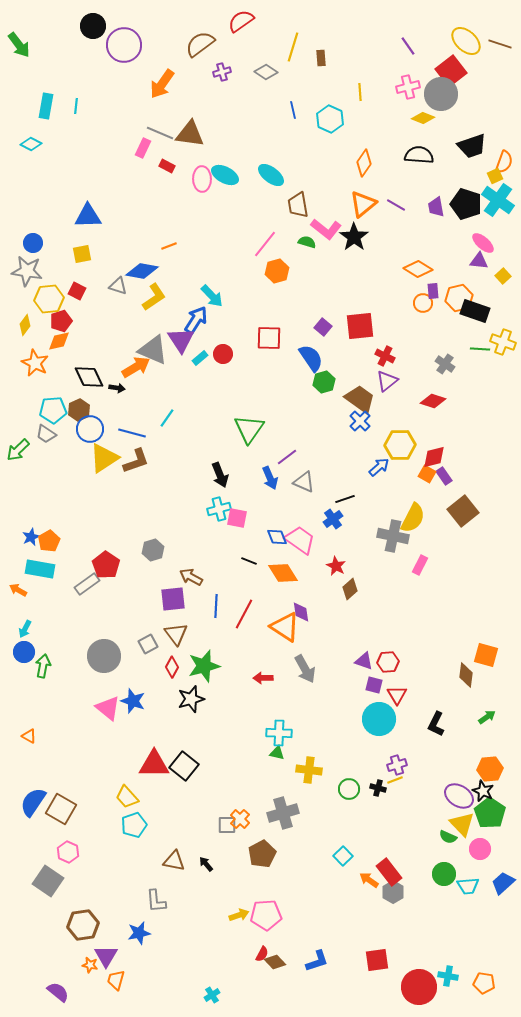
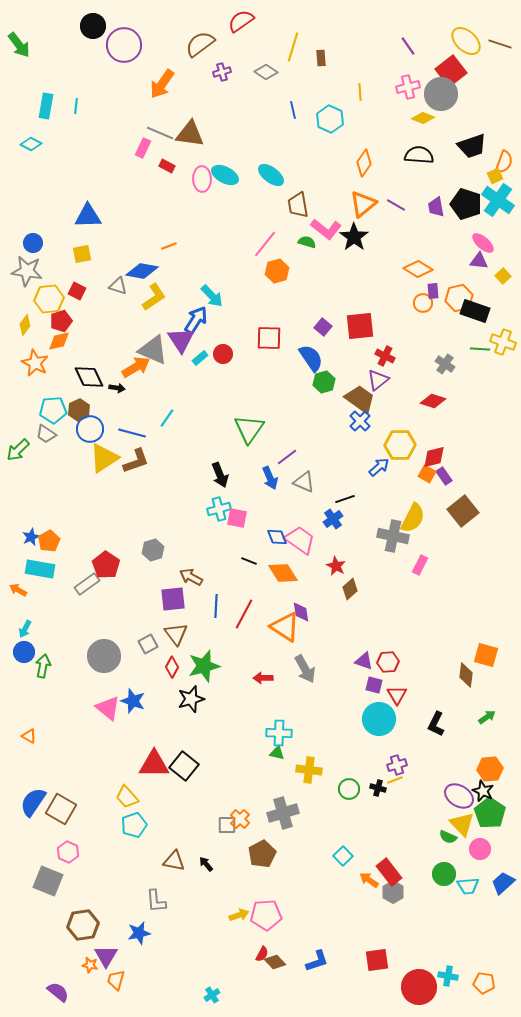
purple triangle at (387, 381): moved 9 px left, 1 px up
gray square at (48, 881): rotated 12 degrees counterclockwise
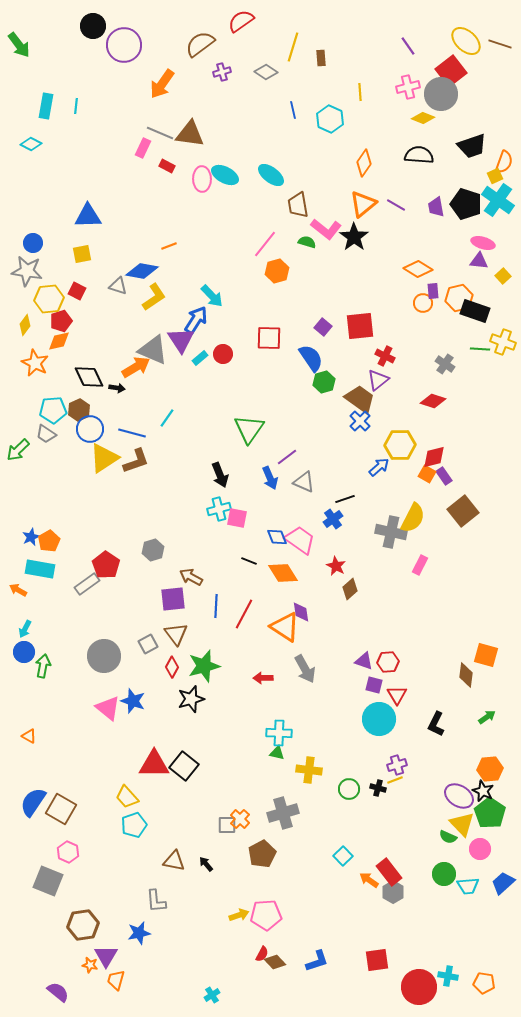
pink ellipse at (483, 243): rotated 25 degrees counterclockwise
gray cross at (393, 536): moved 2 px left, 4 px up
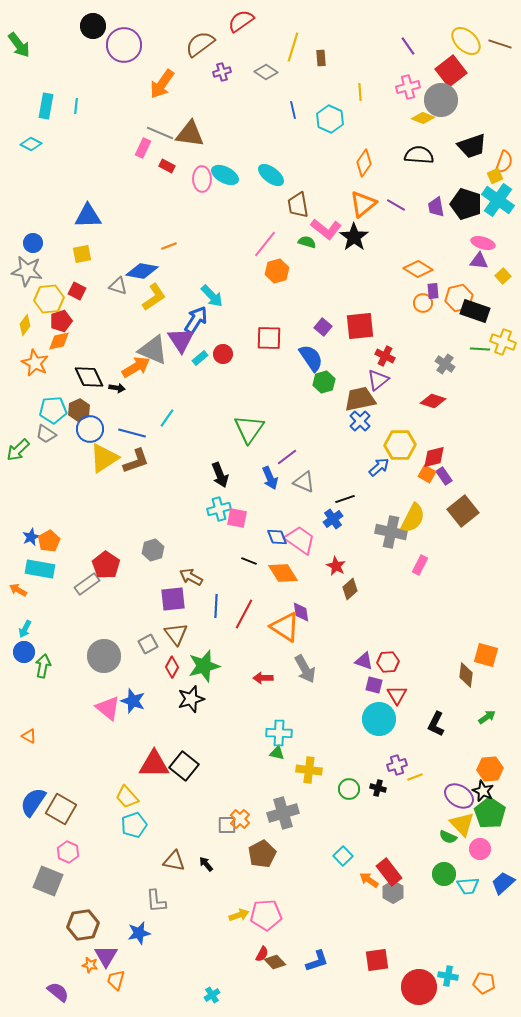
gray circle at (441, 94): moved 6 px down
brown trapezoid at (360, 399): rotated 48 degrees counterclockwise
yellow line at (395, 780): moved 20 px right, 3 px up
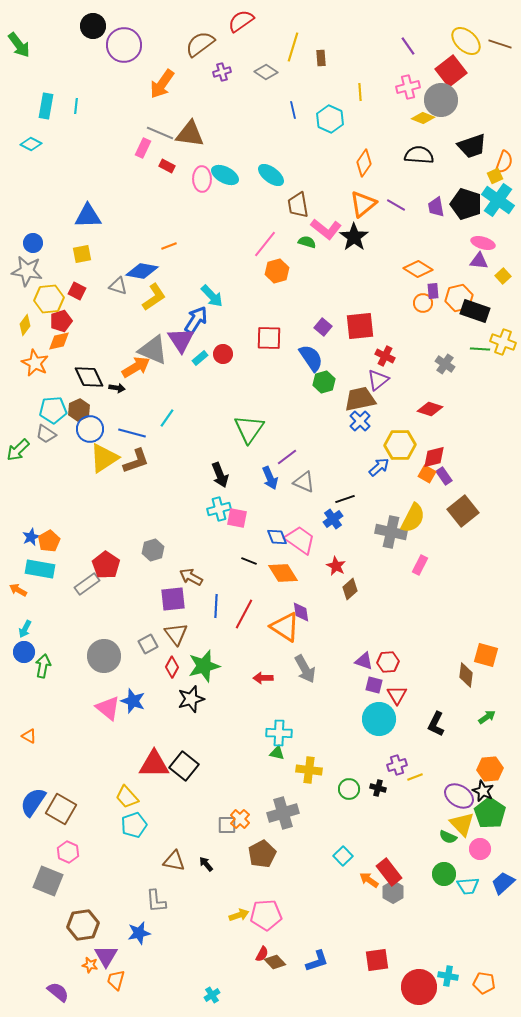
red diamond at (433, 401): moved 3 px left, 8 px down
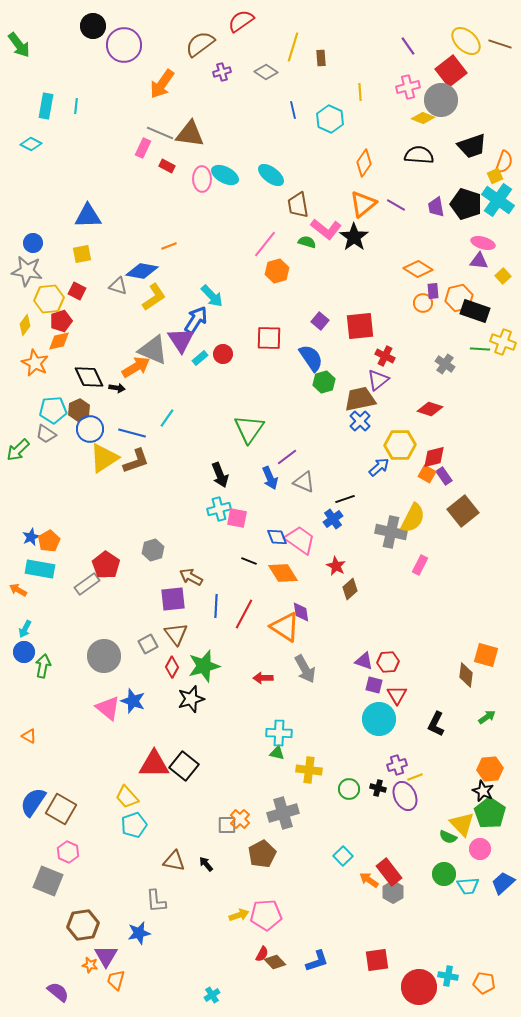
purple square at (323, 327): moved 3 px left, 6 px up
purple ellipse at (459, 796): moved 54 px left; rotated 32 degrees clockwise
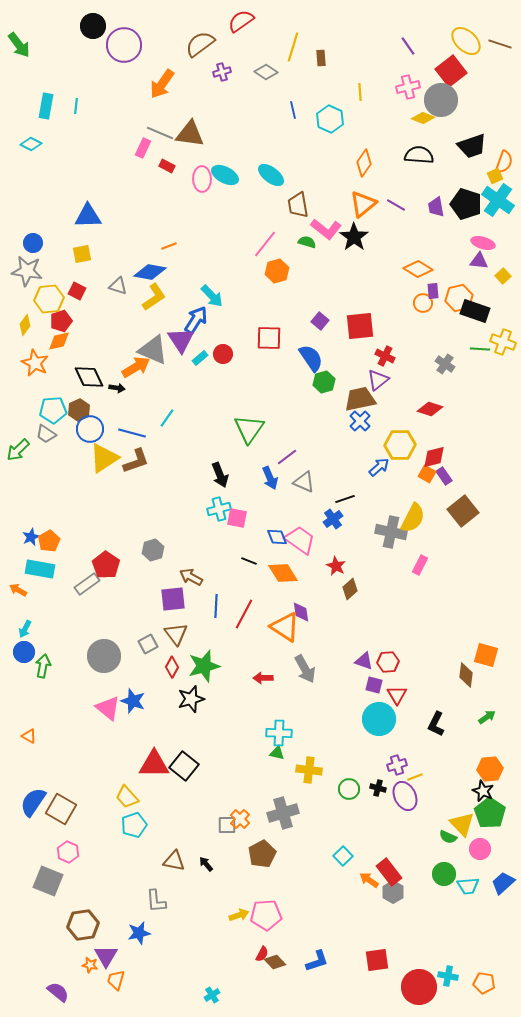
blue diamond at (142, 271): moved 8 px right, 1 px down
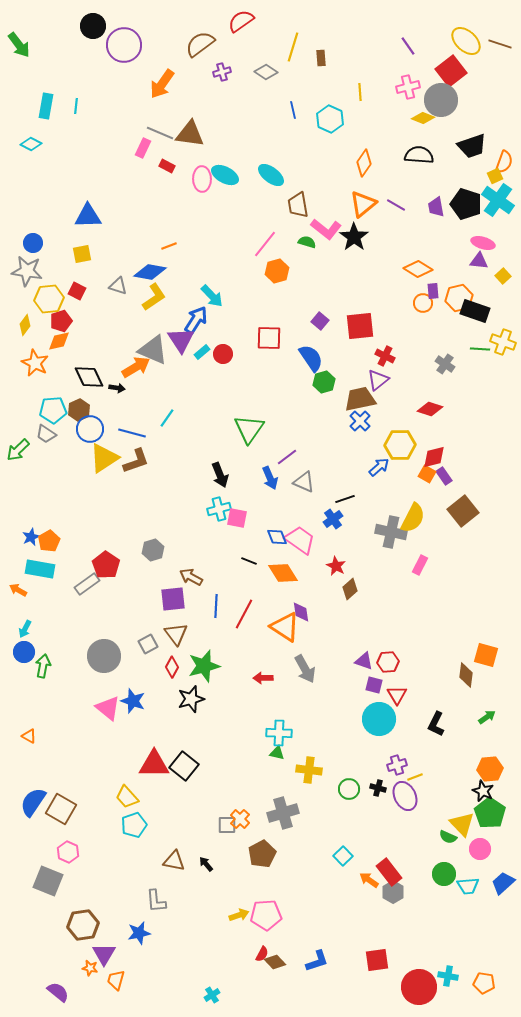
cyan rectangle at (200, 358): moved 2 px right, 6 px up
purple triangle at (106, 956): moved 2 px left, 2 px up
orange star at (90, 965): moved 3 px down
